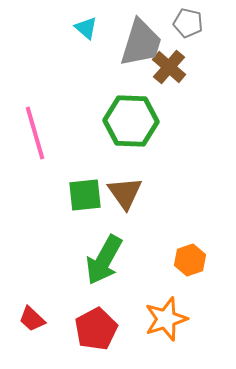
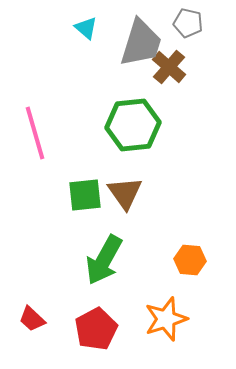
green hexagon: moved 2 px right, 4 px down; rotated 8 degrees counterclockwise
orange hexagon: rotated 24 degrees clockwise
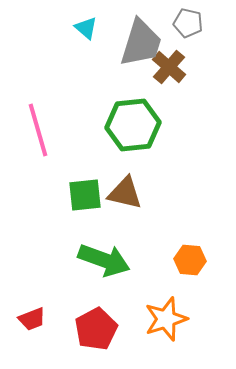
pink line: moved 3 px right, 3 px up
brown triangle: rotated 42 degrees counterclockwise
green arrow: rotated 99 degrees counterclockwise
red trapezoid: rotated 64 degrees counterclockwise
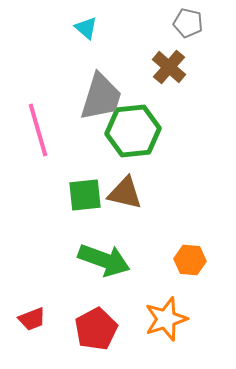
gray trapezoid: moved 40 px left, 54 px down
green hexagon: moved 6 px down
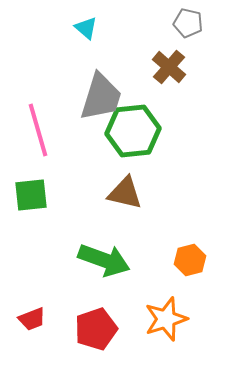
green square: moved 54 px left
orange hexagon: rotated 20 degrees counterclockwise
red pentagon: rotated 9 degrees clockwise
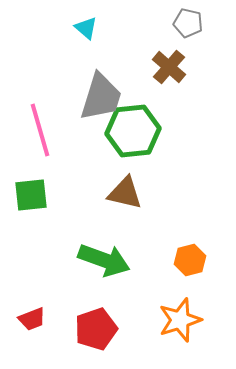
pink line: moved 2 px right
orange star: moved 14 px right, 1 px down
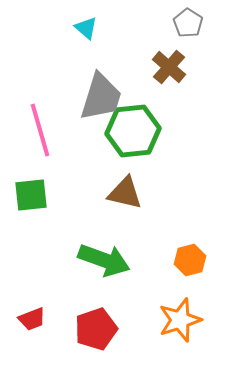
gray pentagon: rotated 20 degrees clockwise
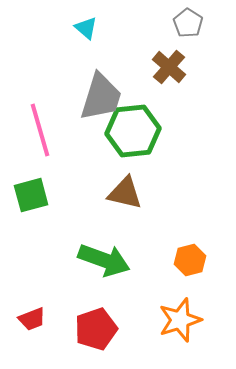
green square: rotated 9 degrees counterclockwise
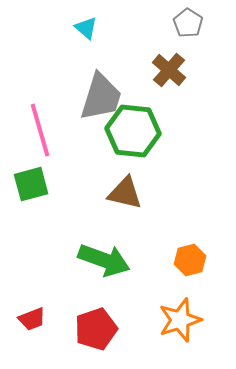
brown cross: moved 3 px down
green hexagon: rotated 12 degrees clockwise
green square: moved 11 px up
